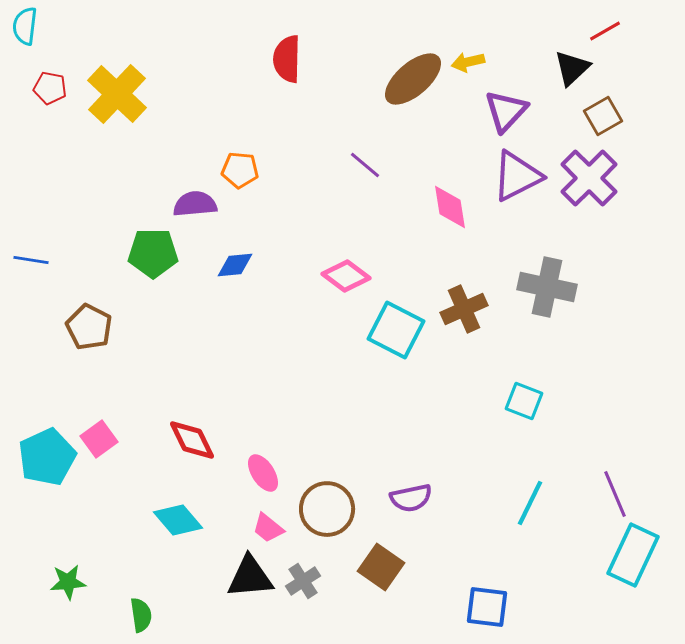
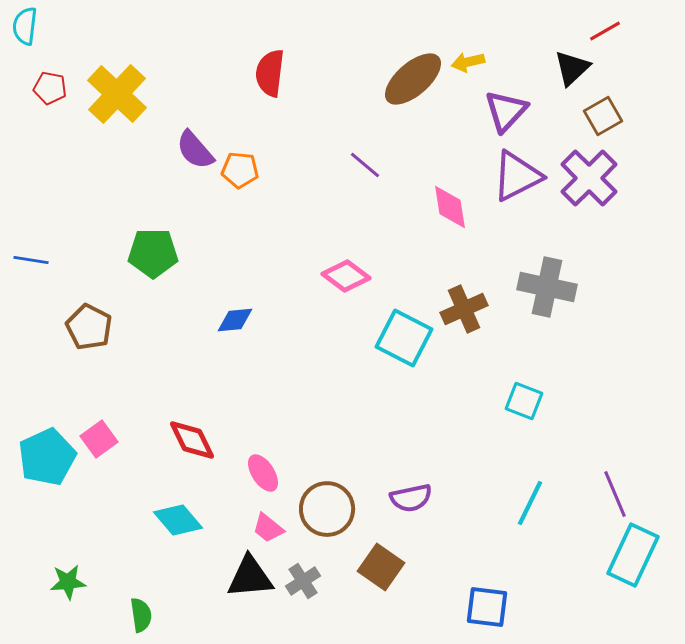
red semicircle at (287, 59): moved 17 px left, 14 px down; rotated 6 degrees clockwise
purple semicircle at (195, 204): moved 54 px up; rotated 126 degrees counterclockwise
blue diamond at (235, 265): moved 55 px down
cyan square at (396, 330): moved 8 px right, 8 px down
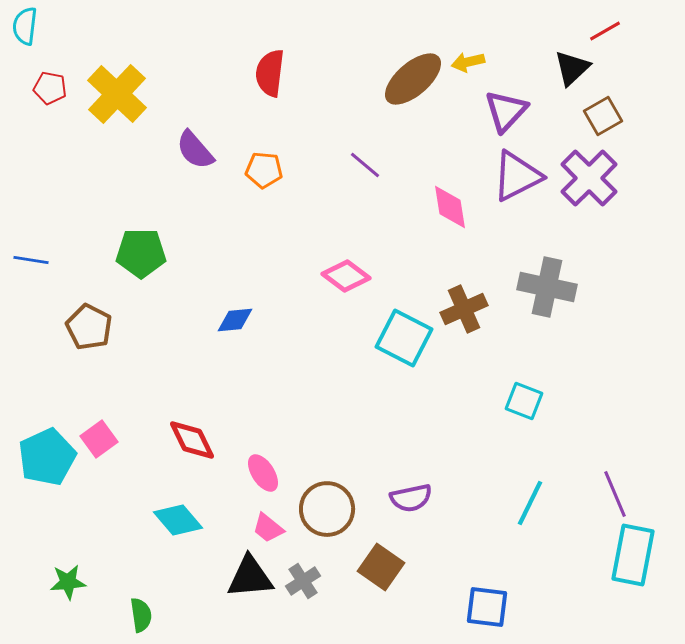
orange pentagon at (240, 170): moved 24 px right
green pentagon at (153, 253): moved 12 px left
cyan rectangle at (633, 555): rotated 14 degrees counterclockwise
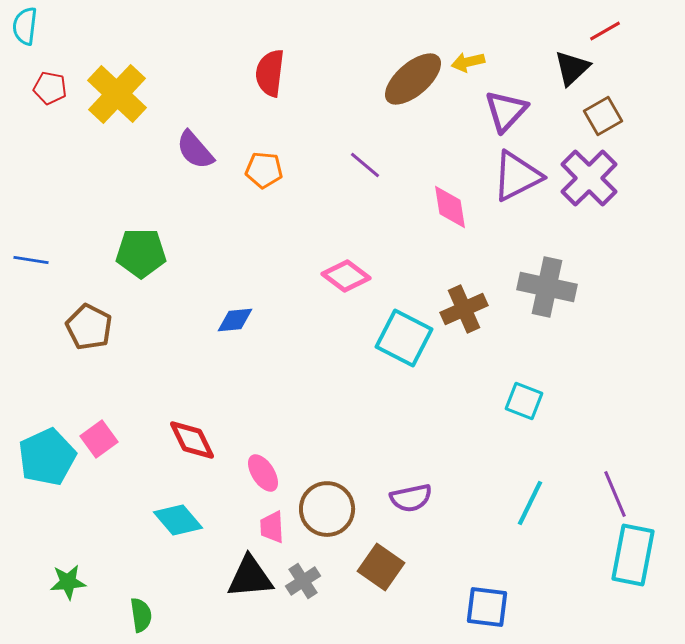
pink trapezoid at (268, 528): moved 4 px right, 1 px up; rotated 48 degrees clockwise
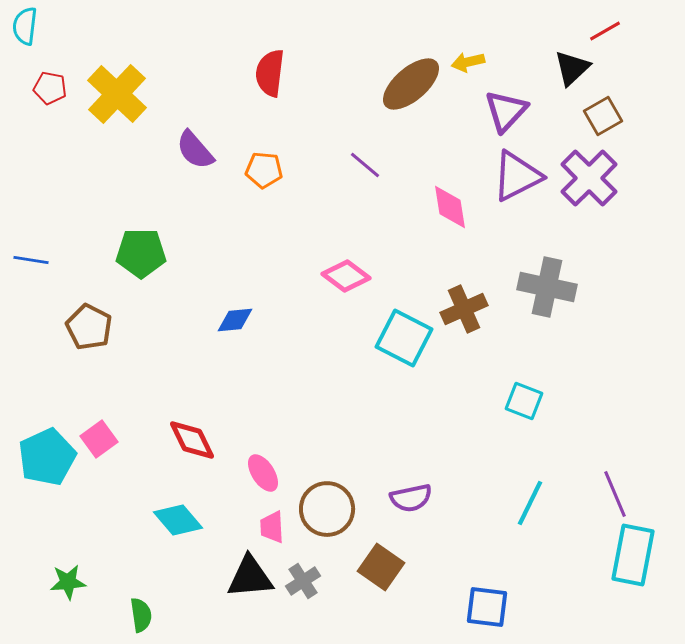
brown ellipse at (413, 79): moved 2 px left, 5 px down
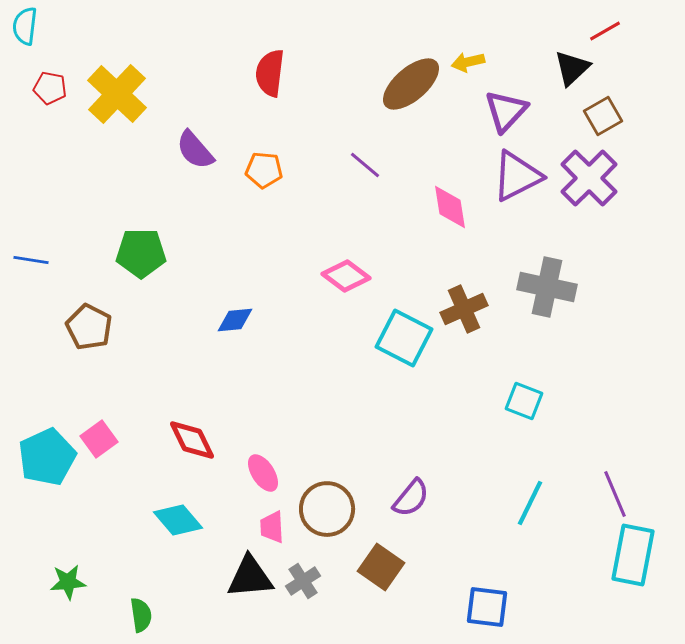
purple semicircle at (411, 498): rotated 39 degrees counterclockwise
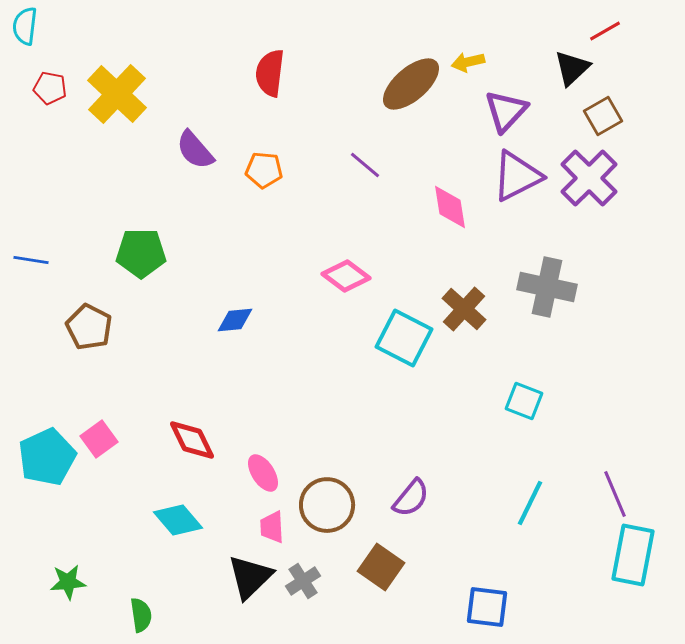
brown cross at (464, 309): rotated 24 degrees counterclockwise
brown circle at (327, 509): moved 4 px up
black triangle at (250, 577): rotated 39 degrees counterclockwise
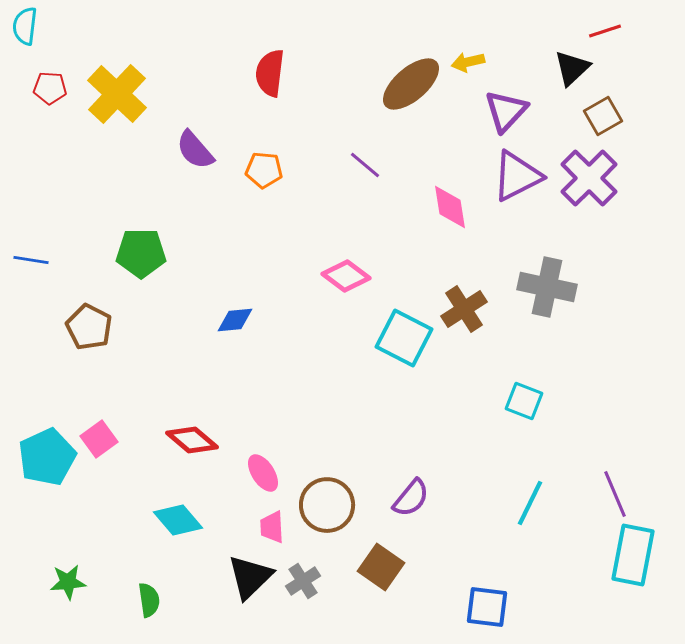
red line at (605, 31): rotated 12 degrees clockwise
red pentagon at (50, 88): rotated 8 degrees counterclockwise
brown cross at (464, 309): rotated 15 degrees clockwise
red diamond at (192, 440): rotated 24 degrees counterclockwise
green semicircle at (141, 615): moved 8 px right, 15 px up
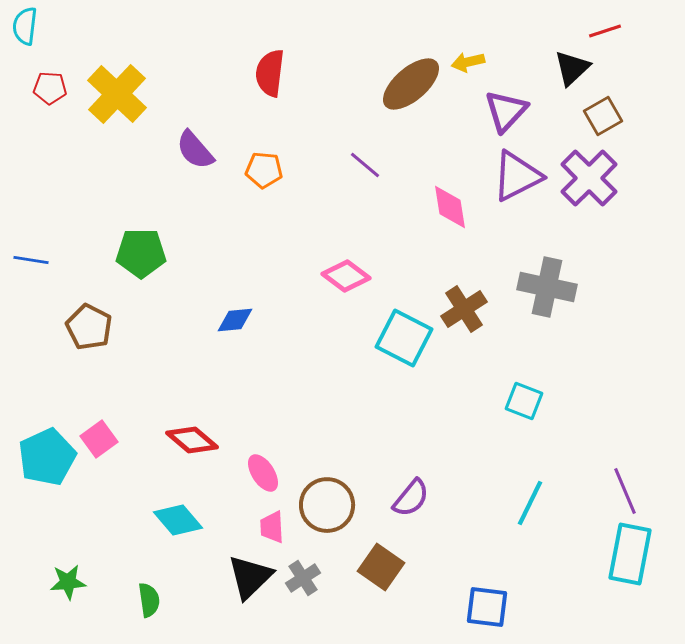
purple line at (615, 494): moved 10 px right, 3 px up
cyan rectangle at (633, 555): moved 3 px left, 1 px up
gray cross at (303, 581): moved 3 px up
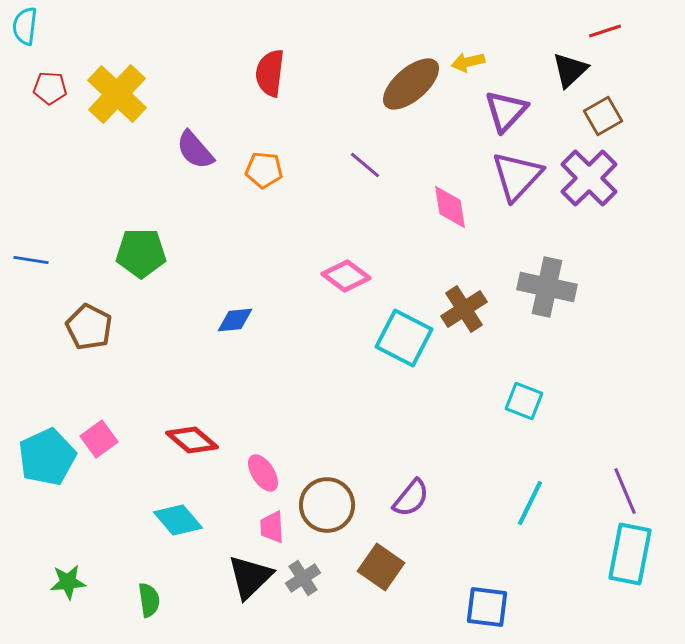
black triangle at (572, 68): moved 2 px left, 2 px down
purple triangle at (517, 176): rotated 20 degrees counterclockwise
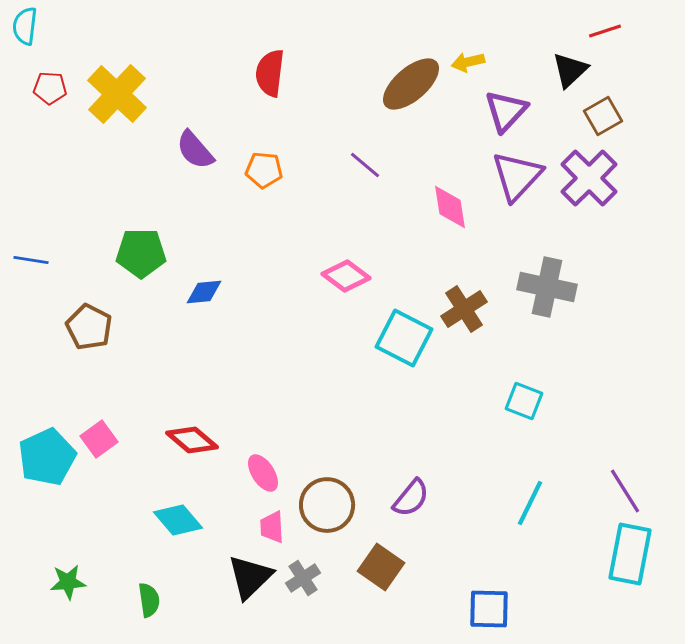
blue diamond at (235, 320): moved 31 px left, 28 px up
purple line at (625, 491): rotated 9 degrees counterclockwise
blue square at (487, 607): moved 2 px right, 2 px down; rotated 6 degrees counterclockwise
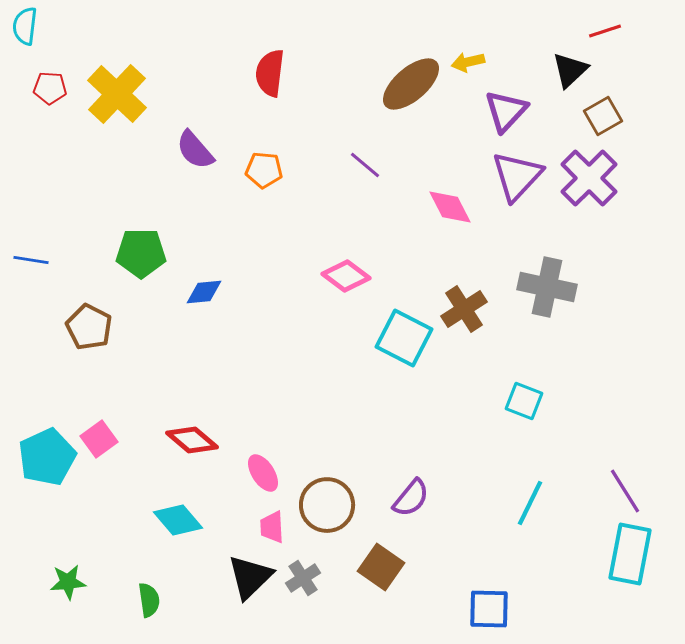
pink diamond at (450, 207): rotated 18 degrees counterclockwise
